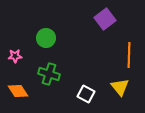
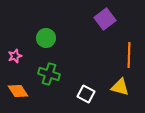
pink star: rotated 16 degrees counterclockwise
yellow triangle: rotated 36 degrees counterclockwise
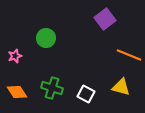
orange line: rotated 70 degrees counterclockwise
green cross: moved 3 px right, 14 px down
yellow triangle: moved 1 px right
orange diamond: moved 1 px left, 1 px down
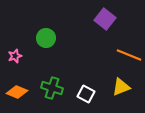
purple square: rotated 15 degrees counterclockwise
yellow triangle: rotated 36 degrees counterclockwise
orange diamond: rotated 35 degrees counterclockwise
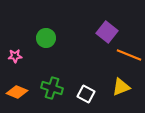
purple square: moved 2 px right, 13 px down
pink star: rotated 16 degrees clockwise
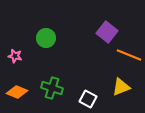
pink star: rotated 16 degrees clockwise
white square: moved 2 px right, 5 px down
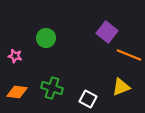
orange diamond: rotated 15 degrees counterclockwise
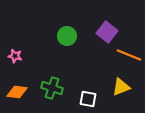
green circle: moved 21 px right, 2 px up
white square: rotated 18 degrees counterclockwise
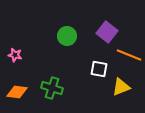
pink star: moved 1 px up
white square: moved 11 px right, 30 px up
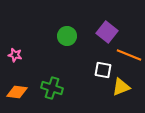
white square: moved 4 px right, 1 px down
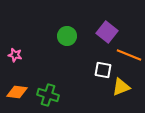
green cross: moved 4 px left, 7 px down
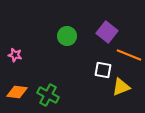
green cross: rotated 10 degrees clockwise
